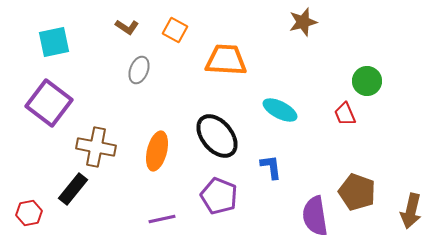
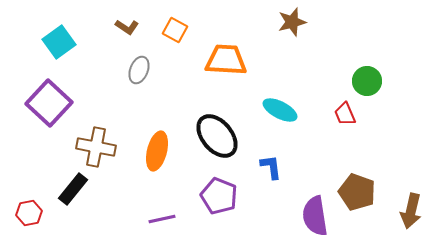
brown star: moved 11 px left
cyan square: moved 5 px right; rotated 24 degrees counterclockwise
purple square: rotated 6 degrees clockwise
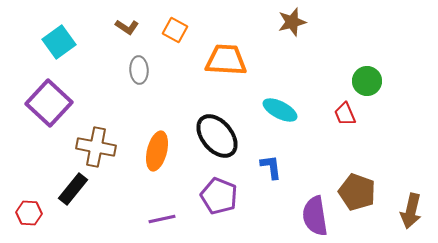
gray ellipse: rotated 24 degrees counterclockwise
red hexagon: rotated 15 degrees clockwise
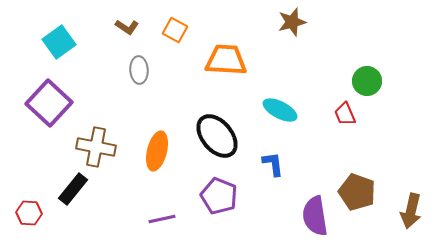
blue L-shape: moved 2 px right, 3 px up
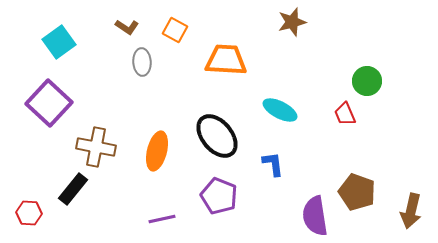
gray ellipse: moved 3 px right, 8 px up
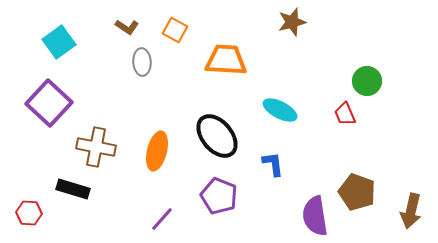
black rectangle: rotated 68 degrees clockwise
purple line: rotated 36 degrees counterclockwise
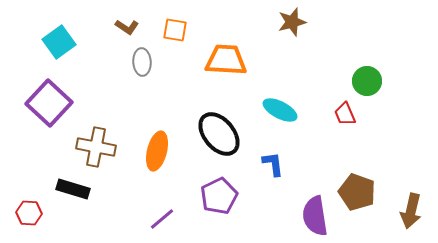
orange square: rotated 20 degrees counterclockwise
black ellipse: moved 2 px right, 2 px up
purple pentagon: rotated 24 degrees clockwise
purple line: rotated 8 degrees clockwise
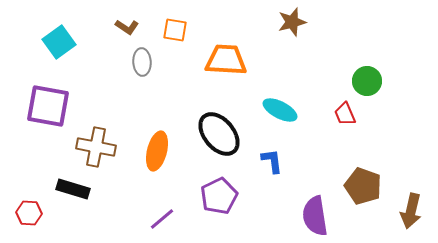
purple square: moved 1 px left, 3 px down; rotated 33 degrees counterclockwise
blue L-shape: moved 1 px left, 3 px up
brown pentagon: moved 6 px right, 6 px up
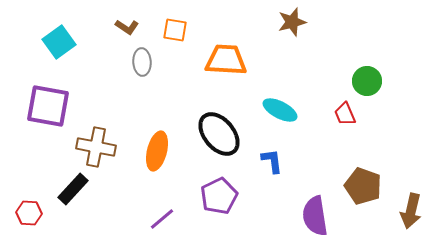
black rectangle: rotated 64 degrees counterclockwise
